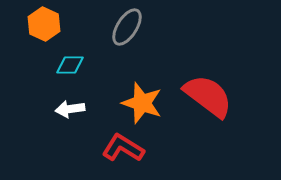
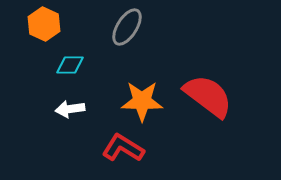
orange star: moved 2 px up; rotated 18 degrees counterclockwise
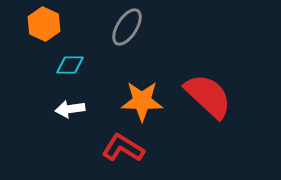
red semicircle: rotated 6 degrees clockwise
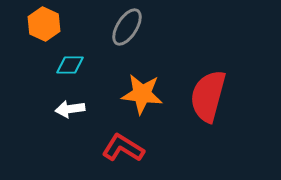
red semicircle: rotated 118 degrees counterclockwise
orange star: moved 7 px up; rotated 6 degrees clockwise
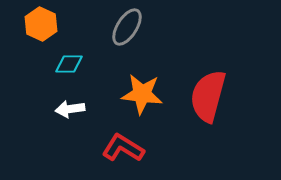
orange hexagon: moved 3 px left
cyan diamond: moved 1 px left, 1 px up
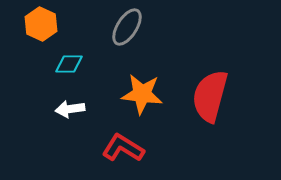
red semicircle: moved 2 px right
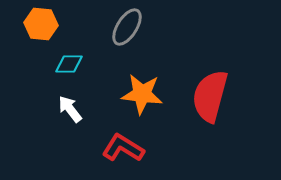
orange hexagon: rotated 20 degrees counterclockwise
white arrow: rotated 60 degrees clockwise
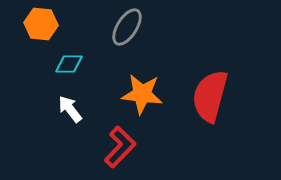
red L-shape: moved 3 px left, 1 px up; rotated 102 degrees clockwise
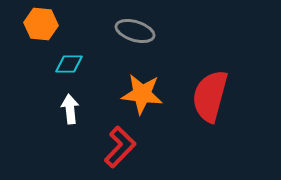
gray ellipse: moved 8 px right, 4 px down; rotated 75 degrees clockwise
white arrow: rotated 32 degrees clockwise
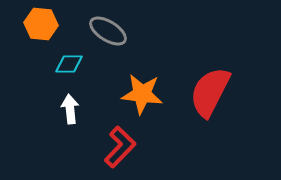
gray ellipse: moved 27 px left; rotated 15 degrees clockwise
red semicircle: moved 4 px up; rotated 12 degrees clockwise
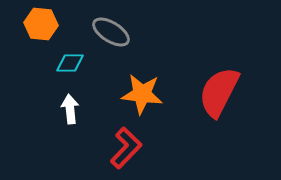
gray ellipse: moved 3 px right, 1 px down
cyan diamond: moved 1 px right, 1 px up
red semicircle: moved 9 px right
red L-shape: moved 6 px right, 1 px down
